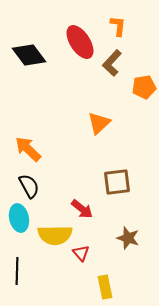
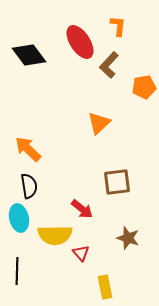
brown L-shape: moved 3 px left, 2 px down
black semicircle: rotated 20 degrees clockwise
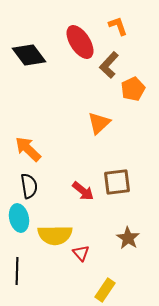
orange L-shape: rotated 25 degrees counterclockwise
orange pentagon: moved 11 px left, 2 px down; rotated 15 degrees counterclockwise
red arrow: moved 1 px right, 18 px up
brown star: rotated 15 degrees clockwise
yellow rectangle: moved 3 px down; rotated 45 degrees clockwise
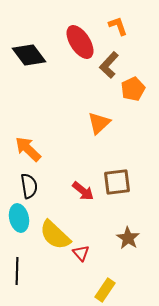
yellow semicircle: rotated 44 degrees clockwise
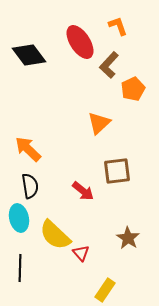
brown square: moved 11 px up
black semicircle: moved 1 px right
black line: moved 3 px right, 3 px up
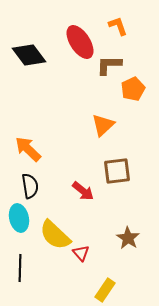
brown L-shape: rotated 48 degrees clockwise
orange triangle: moved 4 px right, 2 px down
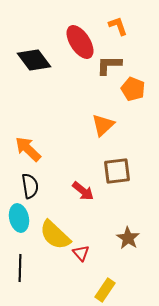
black diamond: moved 5 px right, 5 px down
orange pentagon: rotated 25 degrees counterclockwise
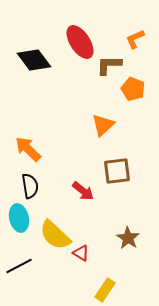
orange L-shape: moved 17 px right, 13 px down; rotated 95 degrees counterclockwise
red triangle: rotated 18 degrees counterclockwise
black line: moved 1 px left, 2 px up; rotated 60 degrees clockwise
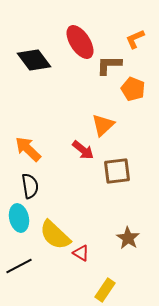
red arrow: moved 41 px up
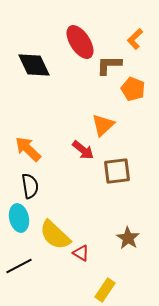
orange L-shape: rotated 20 degrees counterclockwise
black diamond: moved 5 px down; rotated 12 degrees clockwise
